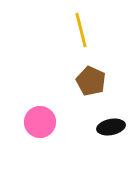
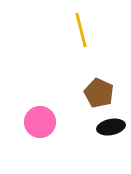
brown pentagon: moved 8 px right, 12 px down
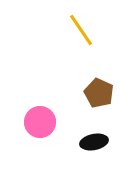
yellow line: rotated 20 degrees counterclockwise
black ellipse: moved 17 px left, 15 px down
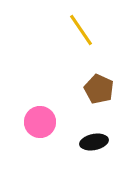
brown pentagon: moved 4 px up
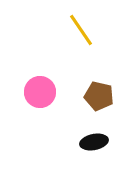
brown pentagon: moved 7 px down; rotated 12 degrees counterclockwise
pink circle: moved 30 px up
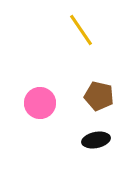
pink circle: moved 11 px down
black ellipse: moved 2 px right, 2 px up
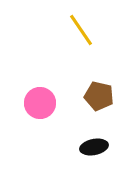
black ellipse: moved 2 px left, 7 px down
